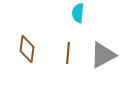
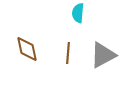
brown diamond: rotated 20 degrees counterclockwise
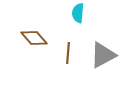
brown diamond: moved 7 px right, 11 px up; rotated 28 degrees counterclockwise
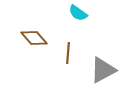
cyan semicircle: rotated 60 degrees counterclockwise
gray triangle: moved 15 px down
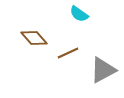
cyan semicircle: moved 1 px right, 1 px down
brown line: rotated 60 degrees clockwise
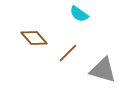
brown line: rotated 20 degrees counterclockwise
gray triangle: rotated 44 degrees clockwise
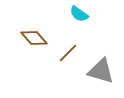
gray triangle: moved 2 px left, 1 px down
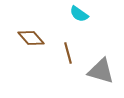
brown diamond: moved 3 px left
brown line: rotated 60 degrees counterclockwise
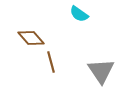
brown line: moved 17 px left, 9 px down
gray triangle: rotated 40 degrees clockwise
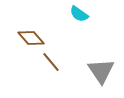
brown line: rotated 25 degrees counterclockwise
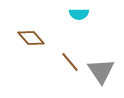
cyan semicircle: rotated 36 degrees counterclockwise
brown line: moved 19 px right
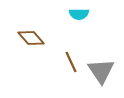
brown line: moved 1 px right; rotated 15 degrees clockwise
